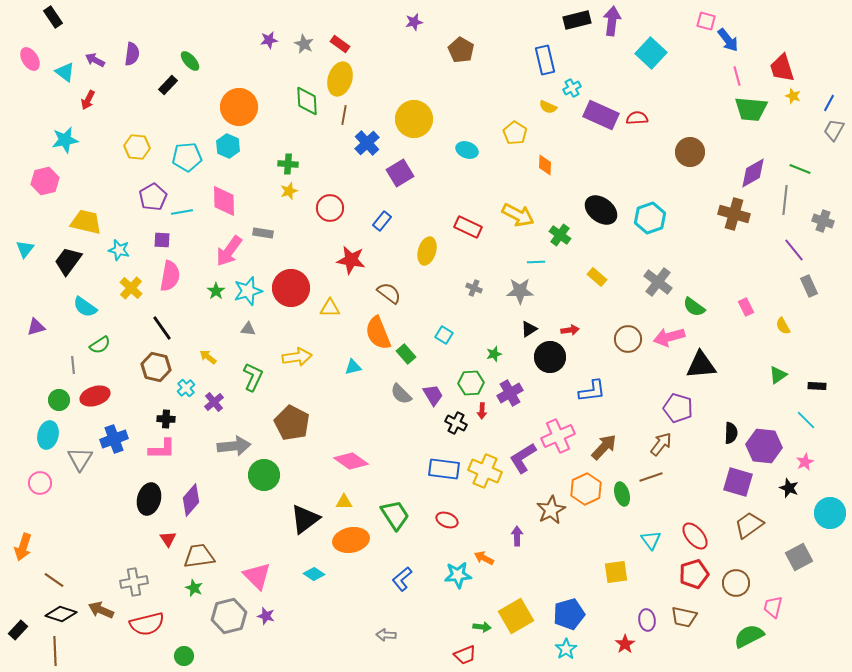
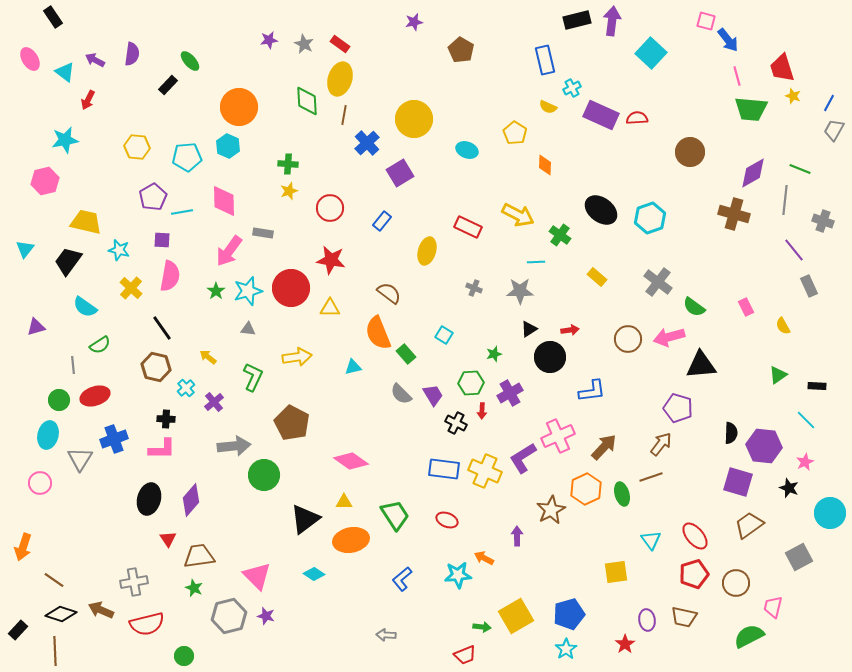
red star at (351, 260): moved 20 px left
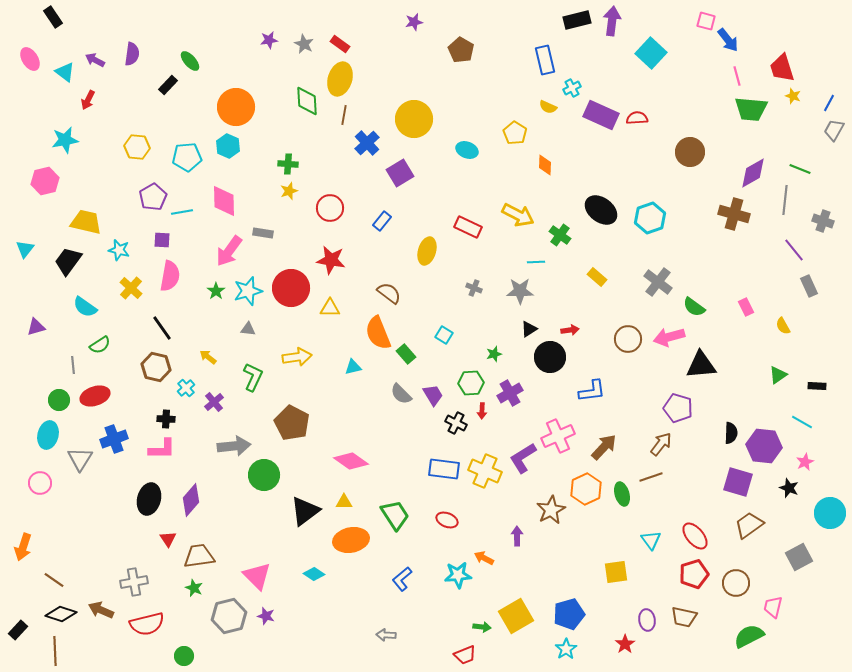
orange circle at (239, 107): moved 3 px left
cyan line at (806, 420): moved 4 px left, 2 px down; rotated 15 degrees counterclockwise
black triangle at (305, 519): moved 8 px up
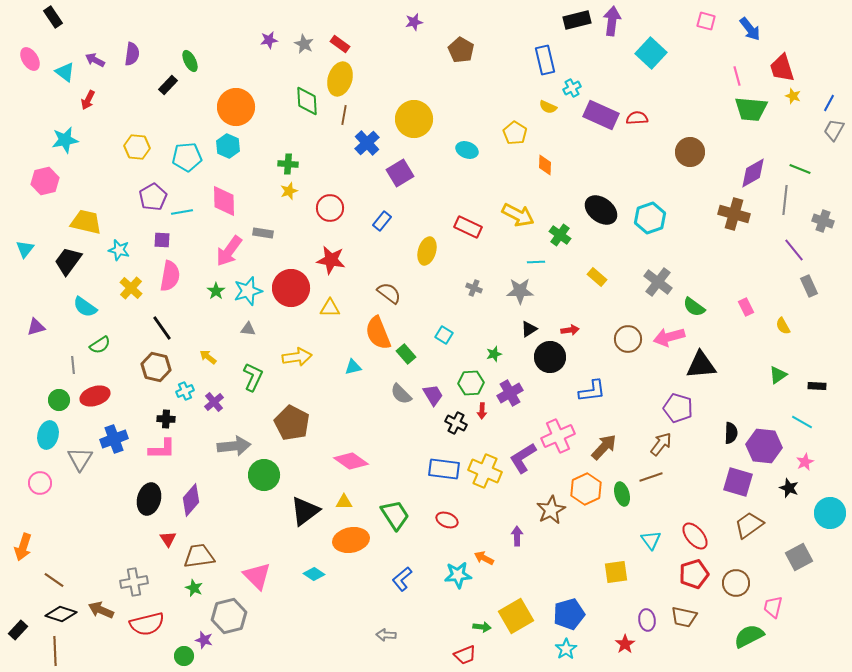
blue arrow at (728, 40): moved 22 px right, 11 px up
green ellipse at (190, 61): rotated 15 degrees clockwise
cyan cross at (186, 388): moved 1 px left, 3 px down; rotated 18 degrees clockwise
purple star at (266, 616): moved 62 px left, 24 px down
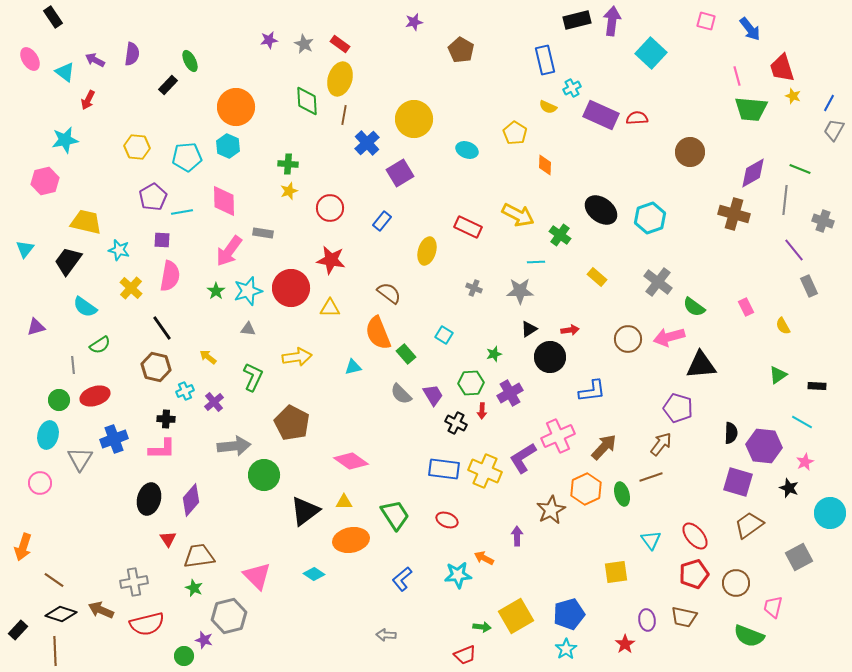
green semicircle at (749, 636): rotated 132 degrees counterclockwise
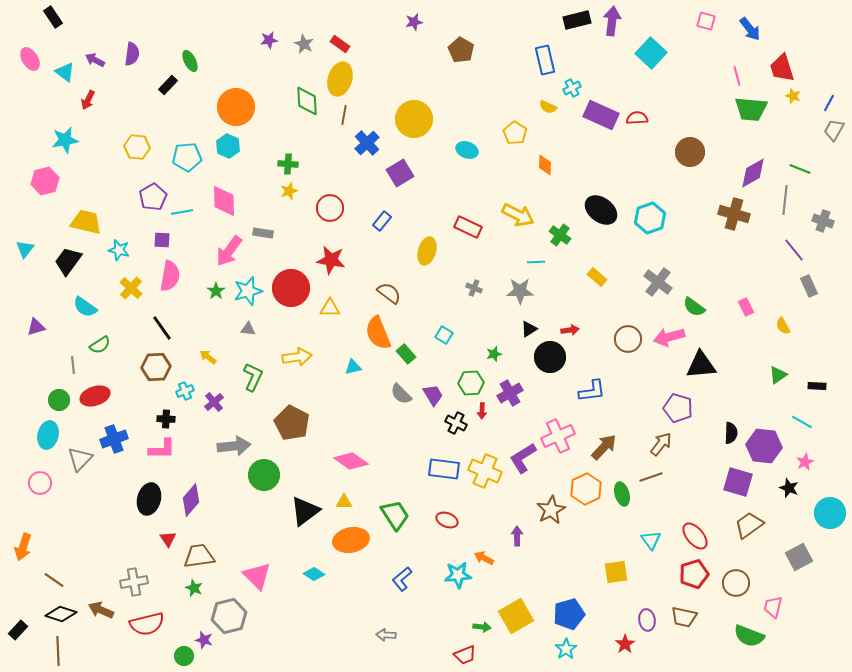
brown hexagon at (156, 367): rotated 16 degrees counterclockwise
gray triangle at (80, 459): rotated 12 degrees clockwise
brown line at (55, 651): moved 3 px right
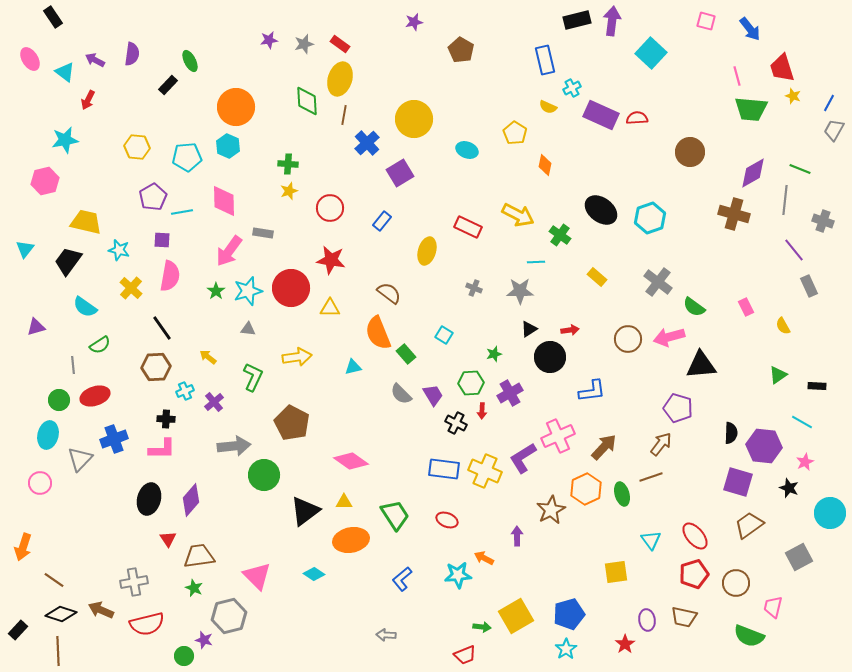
gray star at (304, 44): rotated 30 degrees clockwise
orange diamond at (545, 165): rotated 10 degrees clockwise
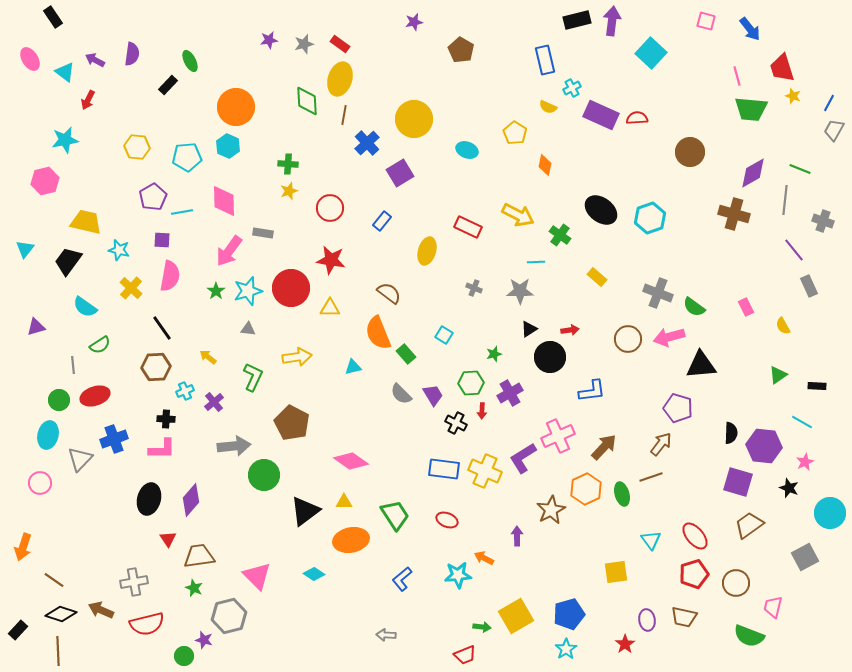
gray cross at (658, 282): moved 11 px down; rotated 16 degrees counterclockwise
gray square at (799, 557): moved 6 px right
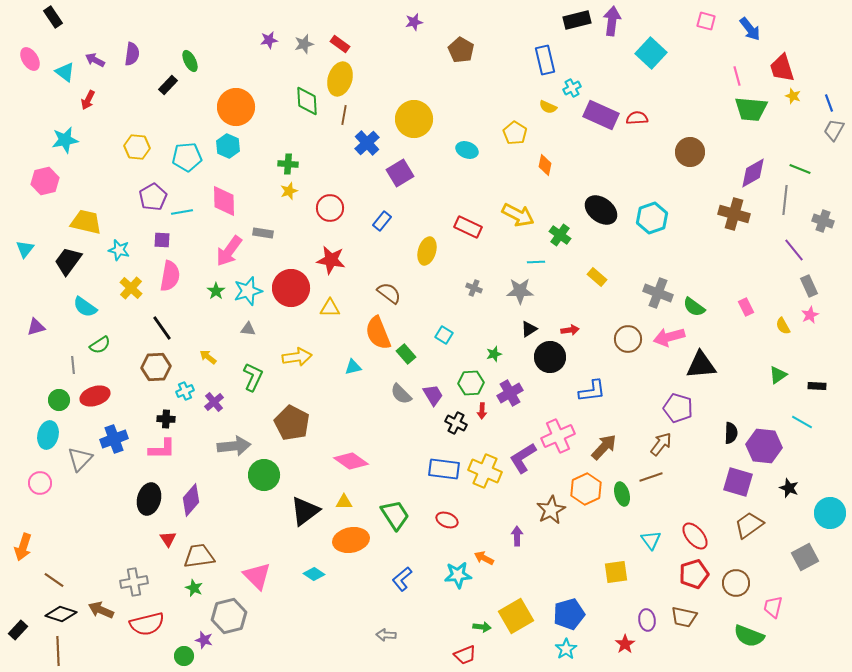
blue line at (829, 103): rotated 48 degrees counterclockwise
cyan hexagon at (650, 218): moved 2 px right
pink star at (805, 462): moved 5 px right, 147 px up
